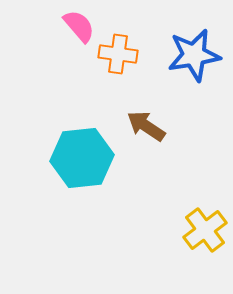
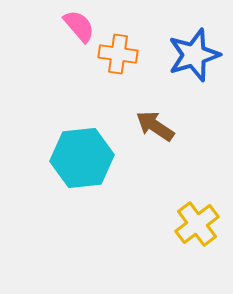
blue star: rotated 8 degrees counterclockwise
brown arrow: moved 9 px right
yellow cross: moved 8 px left, 6 px up
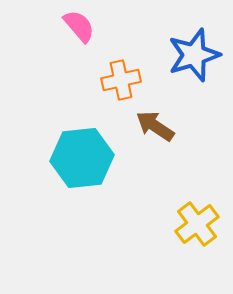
orange cross: moved 3 px right, 26 px down; rotated 21 degrees counterclockwise
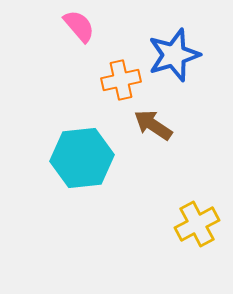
blue star: moved 20 px left
brown arrow: moved 2 px left, 1 px up
yellow cross: rotated 9 degrees clockwise
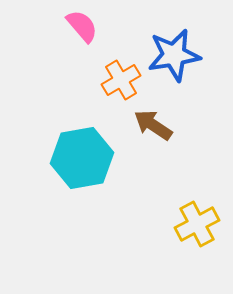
pink semicircle: moved 3 px right
blue star: rotated 8 degrees clockwise
orange cross: rotated 18 degrees counterclockwise
cyan hexagon: rotated 4 degrees counterclockwise
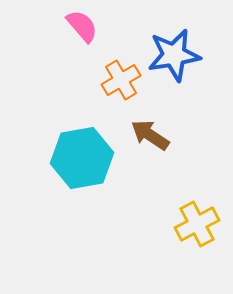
brown arrow: moved 3 px left, 10 px down
